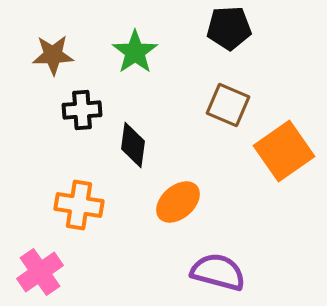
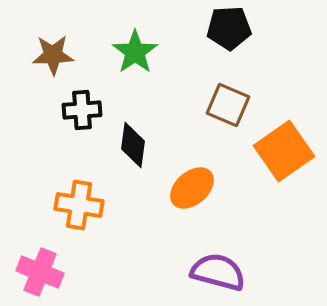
orange ellipse: moved 14 px right, 14 px up
pink cross: rotated 33 degrees counterclockwise
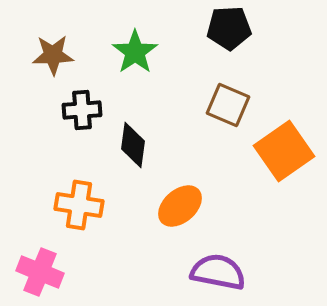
orange ellipse: moved 12 px left, 18 px down
purple semicircle: rotated 4 degrees counterclockwise
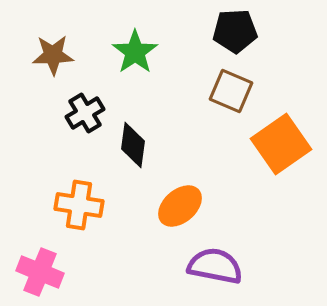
black pentagon: moved 6 px right, 3 px down
brown square: moved 3 px right, 14 px up
black cross: moved 3 px right, 3 px down; rotated 27 degrees counterclockwise
orange square: moved 3 px left, 7 px up
purple semicircle: moved 3 px left, 6 px up
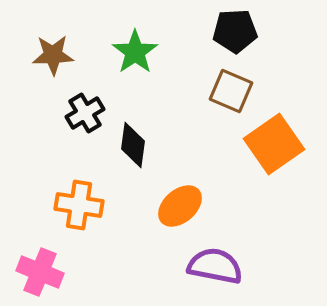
orange square: moved 7 px left
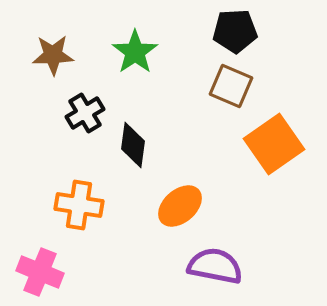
brown square: moved 5 px up
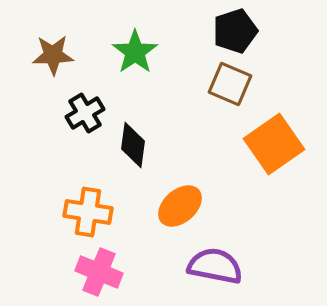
black pentagon: rotated 15 degrees counterclockwise
brown square: moved 1 px left, 2 px up
orange cross: moved 9 px right, 7 px down
pink cross: moved 59 px right
